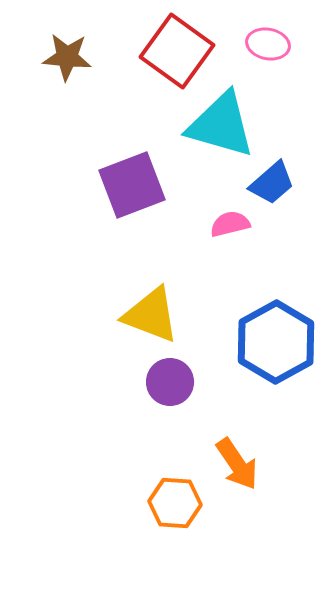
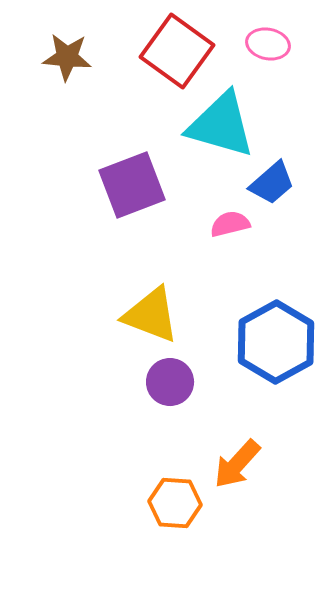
orange arrow: rotated 76 degrees clockwise
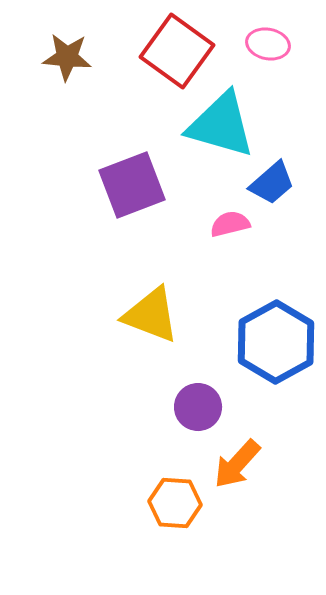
purple circle: moved 28 px right, 25 px down
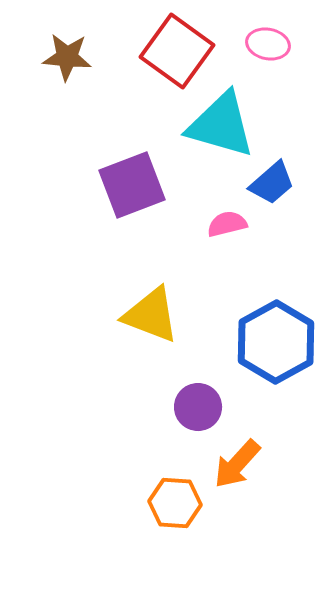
pink semicircle: moved 3 px left
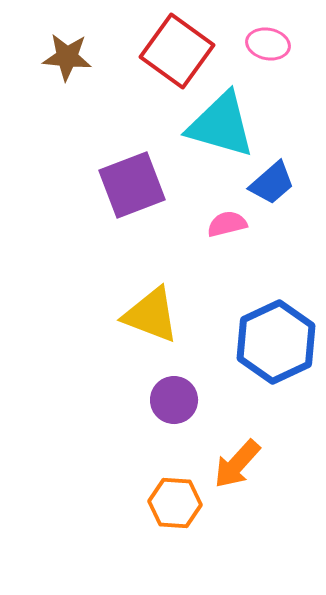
blue hexagon: rotated 4 degrees clockwise
purple circle: moved 24 px left, 7 px up
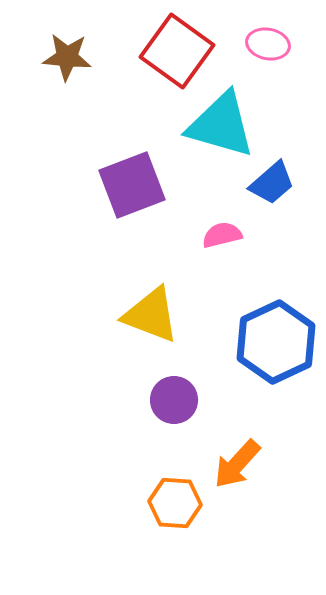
pink semicircle: moved 5 px left, 11 px down
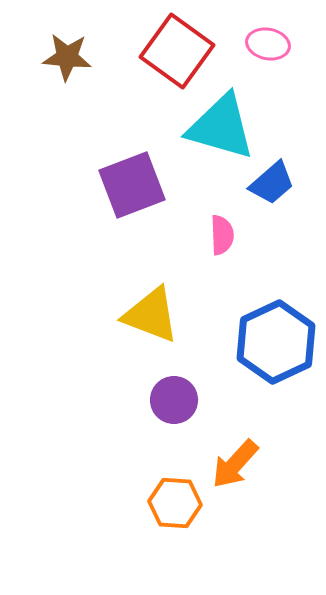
cyan triangle: moved 2 px down
pink semicircle: rotated 102 degrees clockwise
orange arrow: moved 2 px left
